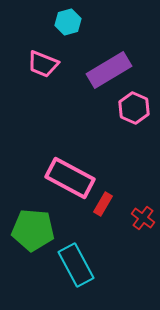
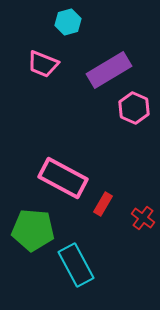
pink rectangle: moved 7 px left
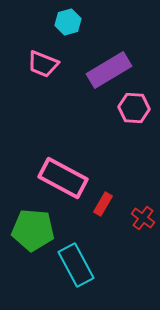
pink hexagon: rotated 20 degrees counterclockwise
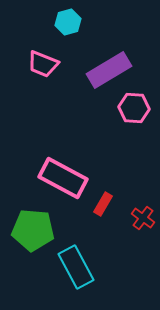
cyan rectangle: moved 2 px down
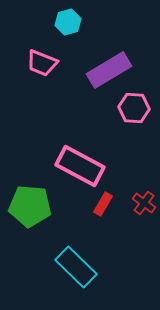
pink trapezoid: moved 1 px left, 1 px up
pink rectangle: moved 17 px right, 12 px up
red cross: moved 1 px right, 15 px up
green pentagon: moved 3 px left, 24 px up
cyan rectangle: rotated 18 degrees counterclockwise
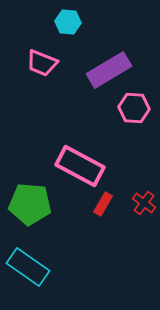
cyan hexagon: rotated 20 degrees clockwise
green pentagon: moved 2 px up
cyan rectangle: moved 48 px left; rotated 9 degrees counterclockwise
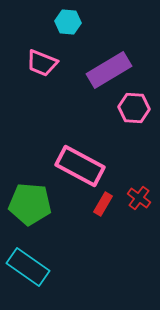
red cross: moved 5 px left, 5 px up
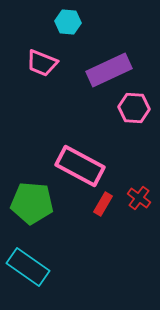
purple rectangle: rotated 6 degrees clockwise
green pentagon: moved 2 px right, 1 px up
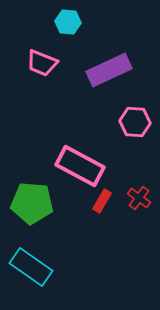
pink hexagon: moved 1 px right, 14 px down
red rectangle: moved 1 px left, 3 px up
cyan rectangle: moved 3 px right
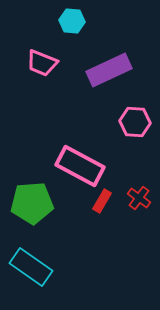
cyan hexagon: moved 4 px right, 1 px up
green pentagon: rotated 9 degrees counterclockwise
